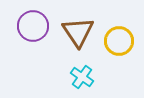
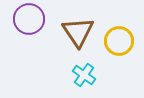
purple circle: moved 4 px left, 7 px up
cyan cross: moved 2 px right, 2 px up
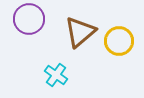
brown triangle: moved 2 px right; rotated 24 degrees clockwise
cyan cross: moved 28 px left
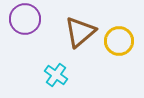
purple circle: moved 4 px left
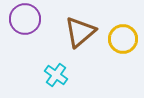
yellow circle: moved 4 px right, 2 px up
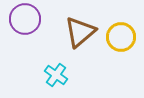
yellow circle: moved 2 px left, 2 px up
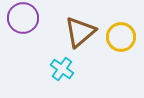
purple circle: moved 2 px left, 1 px up
cyan cross: moved 6 px right, 6 px up
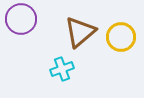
purple circle: moved 2 px left, 1 px down
cyan cross: rotated 35 degrees clockwise
